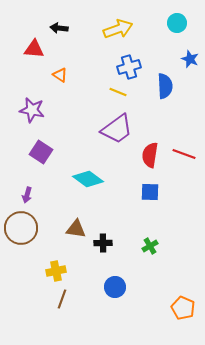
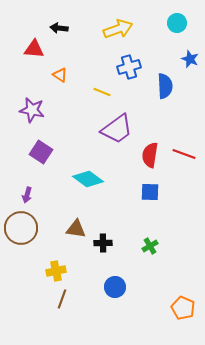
yellow line: moved 16 px left
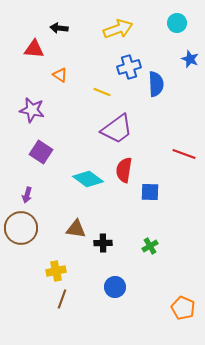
blue semicircle: moved 9 px left, 2 px up
red semicircle: moved 26 px left, 15 px down
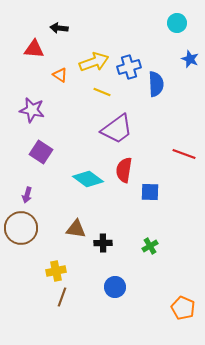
yellow arrow: moved 24 px left, 33 px down
brown line: moved 2 px up
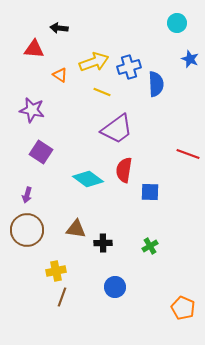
red line: moved 4 px right
brown circle: moved 6 px right, 2 px down
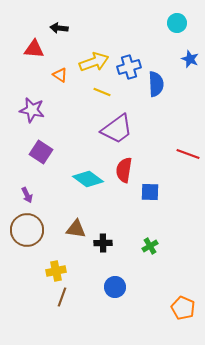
purple arrow: rotated 42 degrees counterclockwise
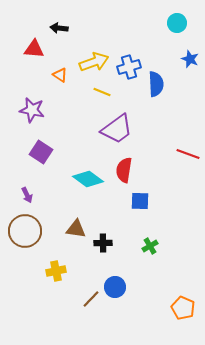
blue square: moved 10 px left, 9 px down
brown circle: moved 2 px left, 1 px down
brown line: moved 29 px right, 2 px down; rotated 24 degrees clockwise
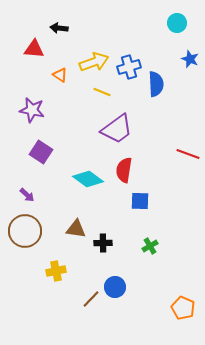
purple arrow: rotated 21 degrees counterclockwise
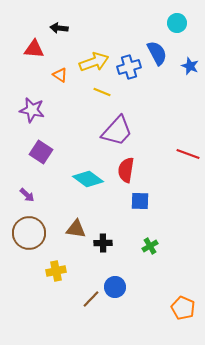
blue star: moved 7 px down
blue semicircle: moved 1 px right, 31 px up; rotated 25 degrees counterclockwise
purple trapezoid: moved 2 px down; rotated 12 degrees counterclockwise
red semicircle: moved 2 px right
brown circle: moved 4 px right, 2 px down
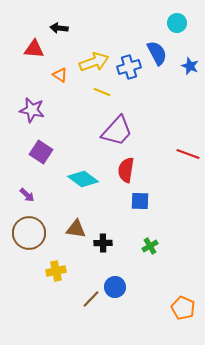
cyan diamond: moved 5 px left
